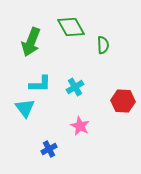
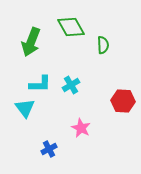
cyan cross: moved 4 px left, 2 px up
pink star: moved 1 px right, 2 px down
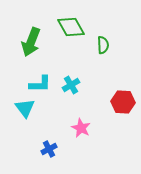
red hexagon: moved 1 px down
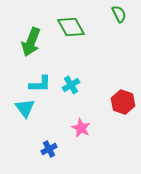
green semicircle: moved 16 px right, 31 px up; rotated 24 degrees counterclockwise
red hexagon: rotated 15 degrees clockwise
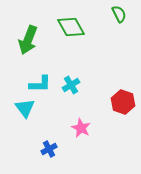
green arrow: moved 3 px left, 2 px up
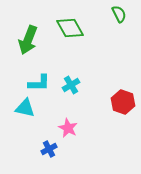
green diamond: moved 1 px left, 1 px down
cyan L-shape: moved 1 px left, 1 px up
cyan triangle: rotated 40 degrees counterclockwise
pink star: moved 13 px left
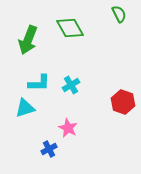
cyan triangle: rotated 30 degrees counterclockwise
